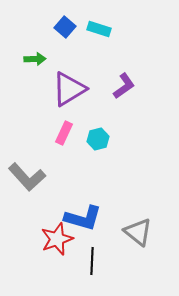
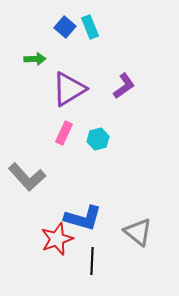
cyan rectangle: moved 9 px left, 2 px up; rotated 50 degrees clockwise
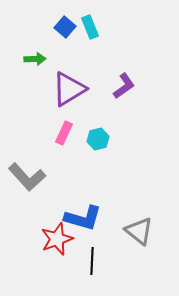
gray triangle: moved 1 px right, 1 px up
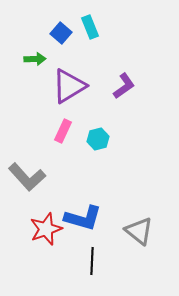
blue square: moved 4 px left, 6 px down
purple triangle: moved 3 px up
pink rectangle: moved 1 px left, 2 px up
red star: moved 11 px left, 10 px up
